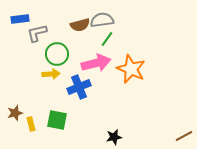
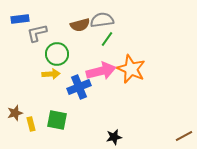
pink arrow: moved 5 px right, 8 px down
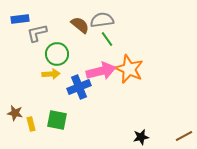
brown semicircle: rotated 126 degrees counterclockwise
green line: rotated 70 degrees counterclockwise
orange star: moved 2 px left
brown star: rotated 28 degrees clockwise
black star: moved 27 px right
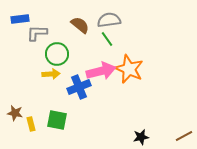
gray semicircle: moved 7 px right
gray L-shape: rotated 15 degrees clockwise
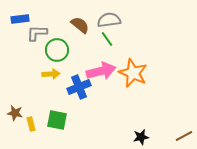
green circle: moved 4 px up
orange star: moved 4 px right, 4 px down
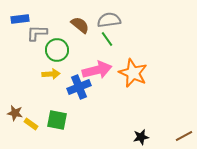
pink arrow: moved 4 px left, 1 px up
yellow rectangle: rotated 40 degrees counterclockwise
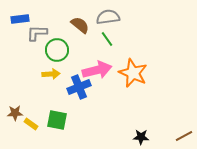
gray semicircle: moved 1 px left, 3 px up
brown star: rotated 14 degrees counterclockwise
black star: rotated 14 degrees clockwise
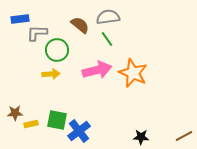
blue cross: moved 44 px down; rotated 15 degrees counterclockwise
yellow rectangle: rotated 48 degrees counterclockwise
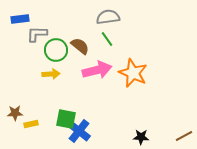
brown semicircle: moved 21 px down
gray L-shape: moved 1 px down
green circle: moved 1 px left
green square: moved 9 px right, 1 px up
blue cross: rotated 15 degrees counterclockwise
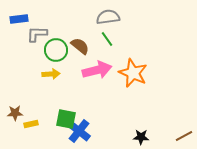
blue rectangle: moved 1 px left
